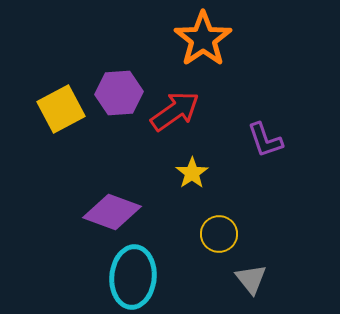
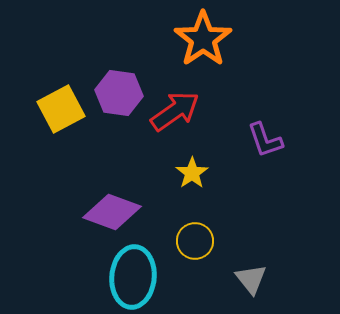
purple hexagon: rotated 12 degrees clockwise
yellow circle: moved 24 px left, 7 px down
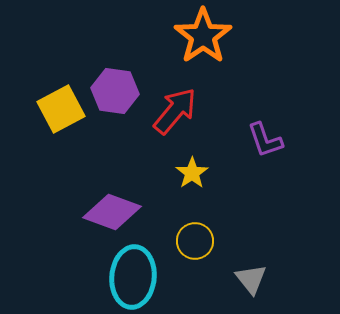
orange star: moved 3 px up
purple hexagon: moved 4 px left, 2 px up
red arrow: rotated 15 degrees counterclockwise
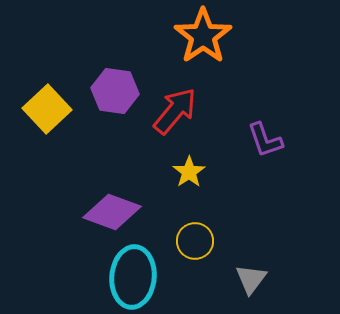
yellow square: moved 14 px left; rotated 15 degrees counterclockwise
yellow star: moved 3 px left, 1 px up
gray triangle: rotated 16 degrees clockwise
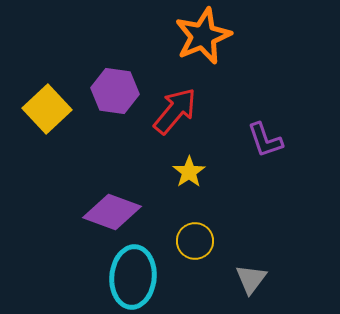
orange star: rotated 12 degrees clockwise
